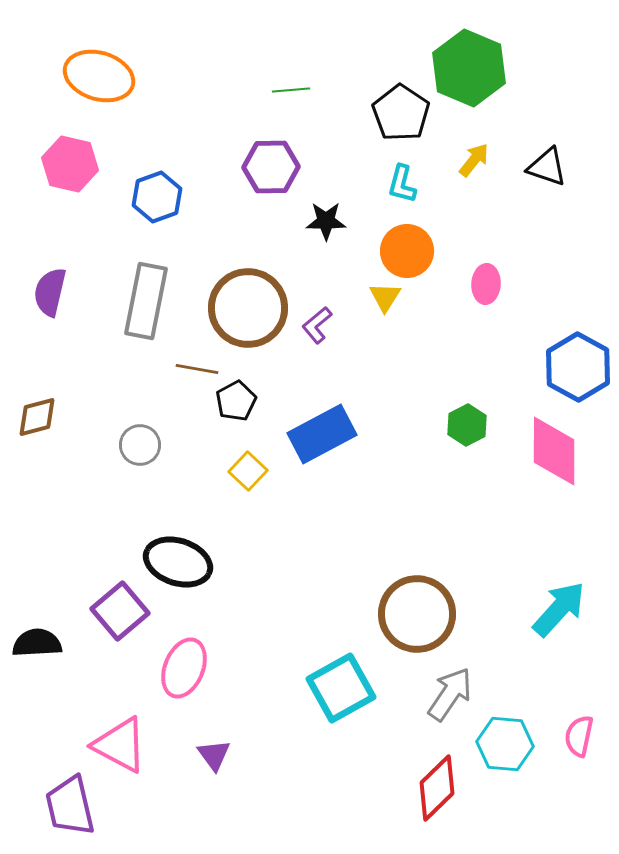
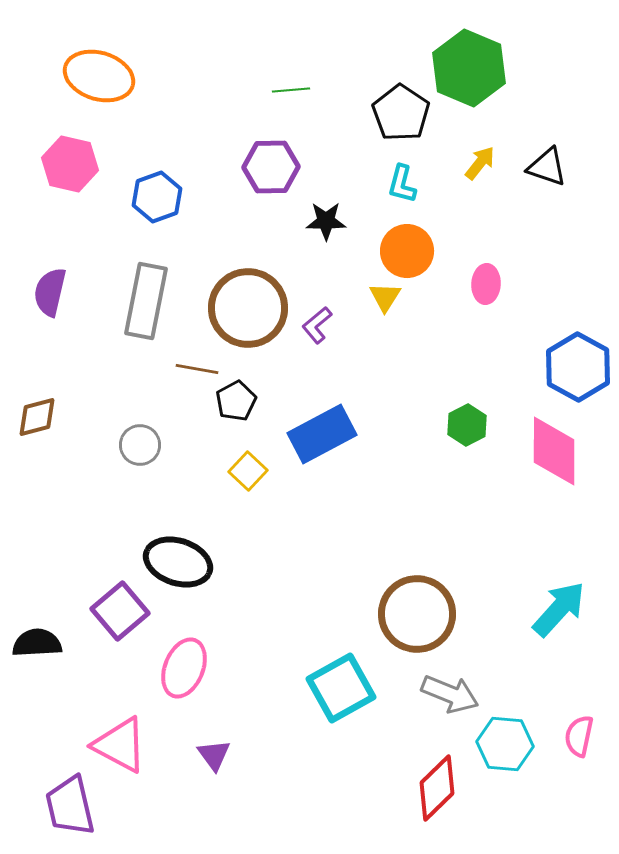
yellow arrow at (474, 160): moved 6 px right, 3 px down
gray arrow at (450, 694): rotated 78 degrees clockwise
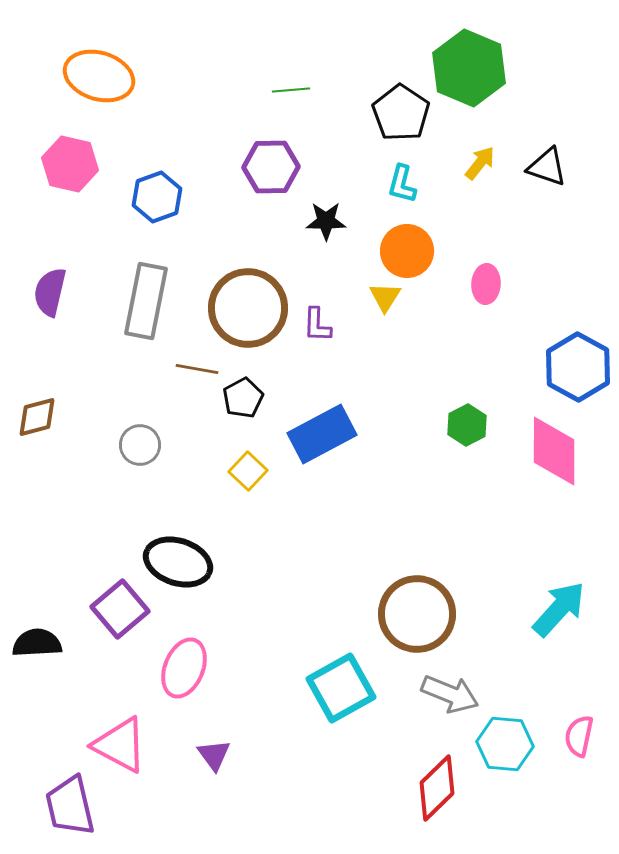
purple L-shape at (317, 325): rotated 48 degrees counterclockwise
black pentagon at (236, 401): moved 7 px right, 3 px up
purple square at (120, 611): moved 2 px up
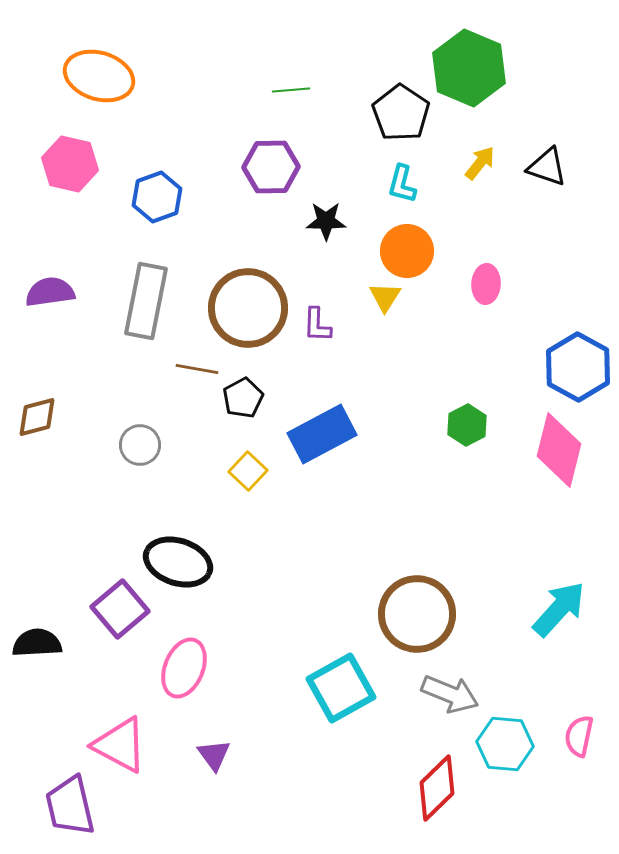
purple semicircle at (50, 292): rotated 69 degrees clockwise
pink diamond at (554, 451): moved 5 px right, 1 px up; rotated 14 degrees clockwise
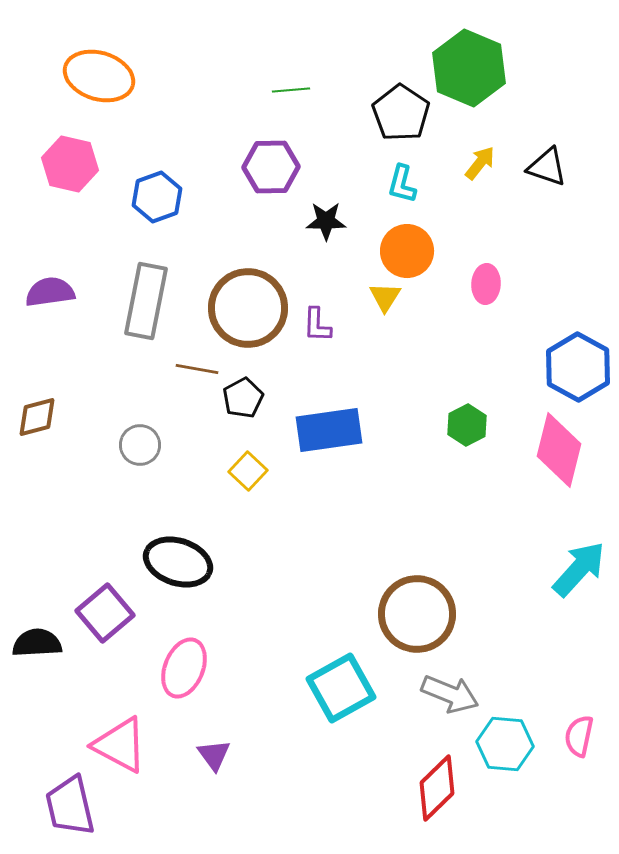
blue rectangle at (322, 434): moved 7 px right, 4 px up; rotated 20 degrees clockwise
purple square at (120, 609): moved 15 px left, 4 px down
cyan arrow at (559, 609): moved 20 px right, 40 px up
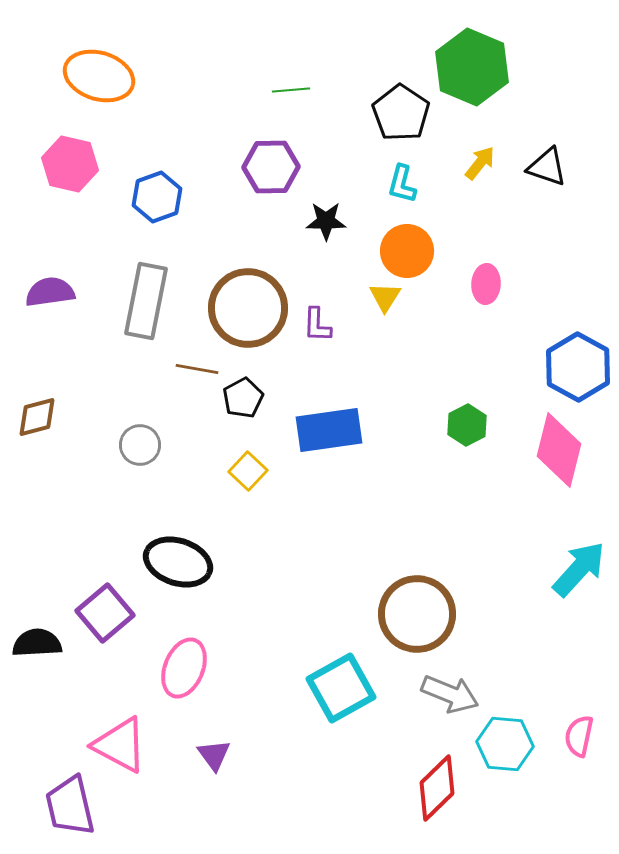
green hexagon at (469, 68): moved 3 px right, 1 px up
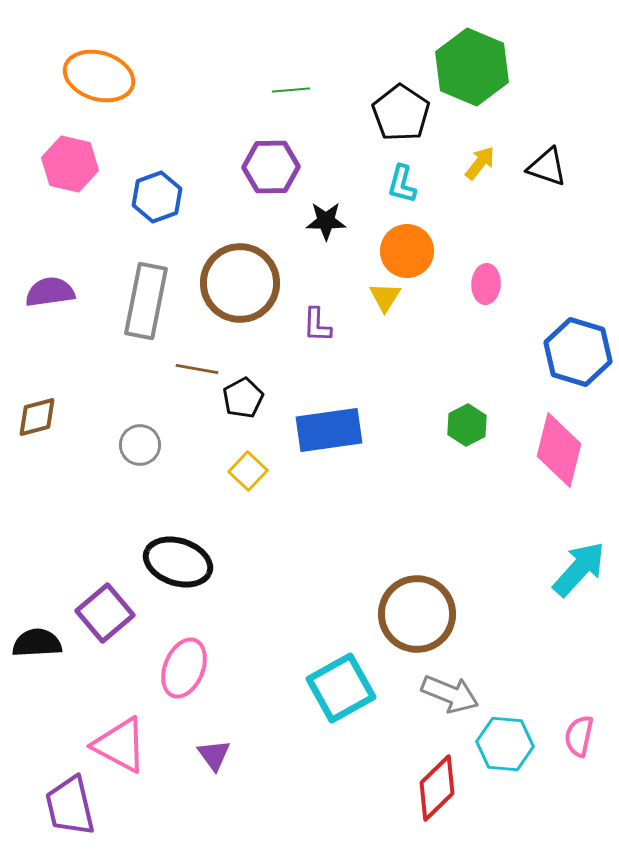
brown circle at (248, 308): moved 8 px left, 25 px up
blue hexagon at (578, 367): moved 15 px up; rotated 12 degrees counterclockwise
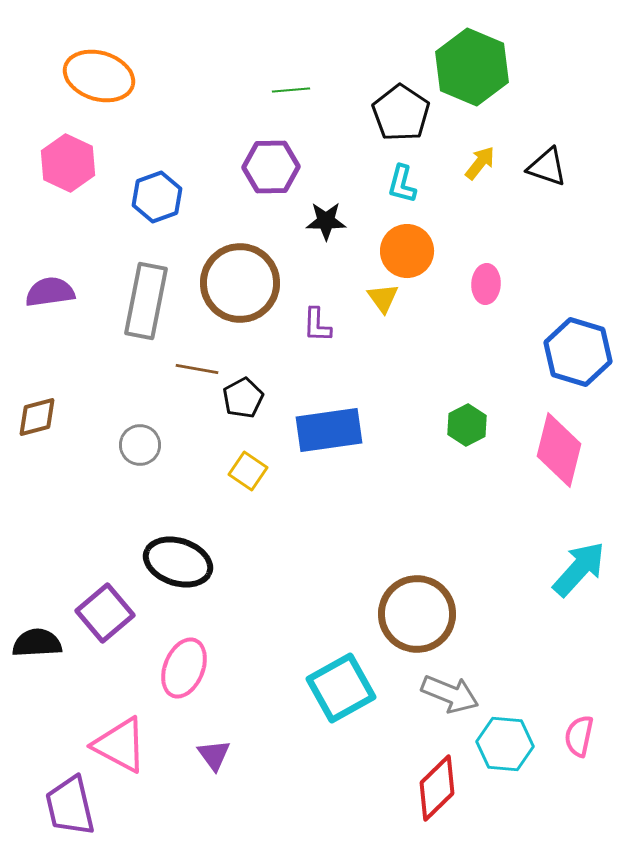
pink hexagon at (70, 164): moved 2 px left, 1 px up; rotated 12 degrees clockwise
yellow triangle at (385, 297): moved 2 px left, 1 px down; rotated 8 degrees counterclockwise
yellow square at (248, 471): rotated 9 degrees counterclockwise
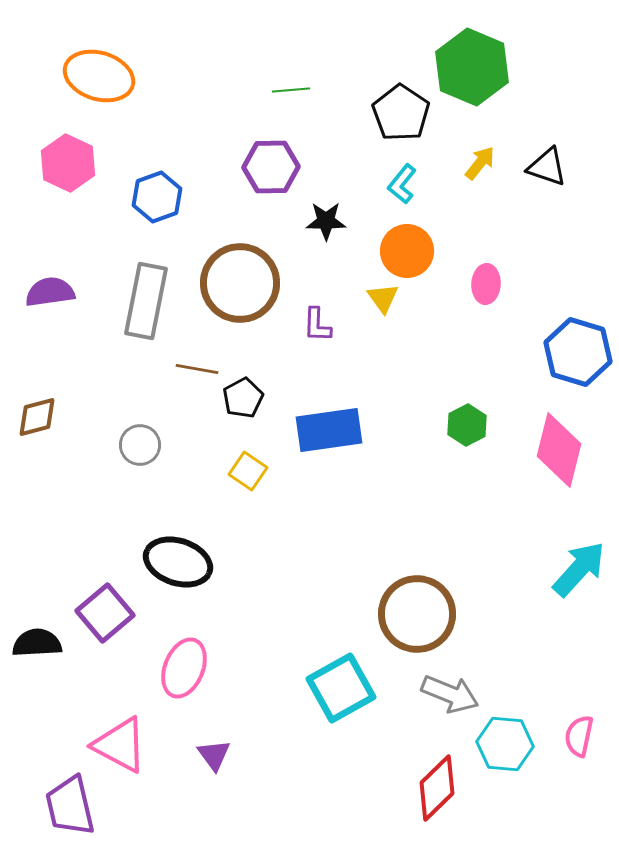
cyan L-shape at (402, 184): rotated 24 degrees clockwise
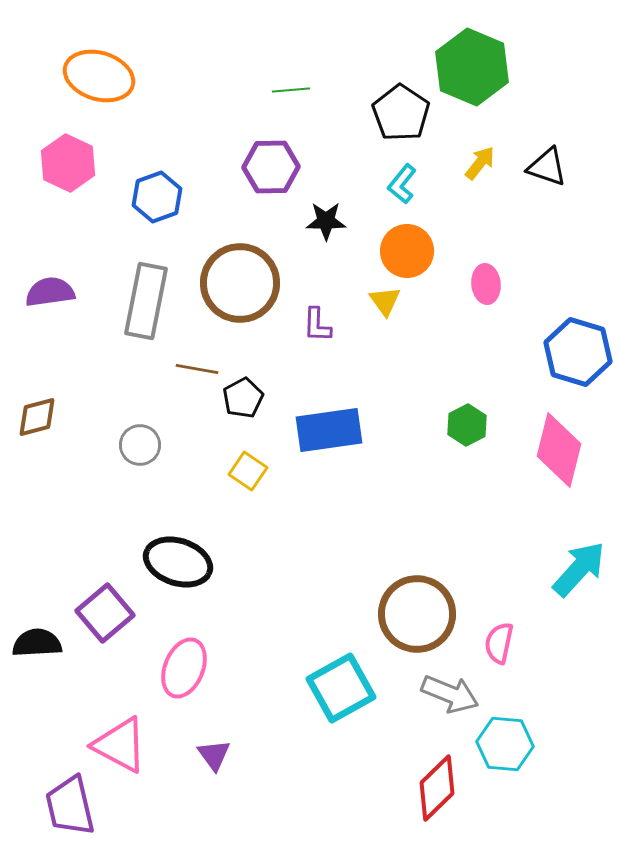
pink ellipse at (486, 284): rotated 9 degrees counterclockwise
yellow triangle at (383, 298): moved 2 px right, 3 px down
pink semicircle at (579, 736): moved 80 px left, 93 px up
